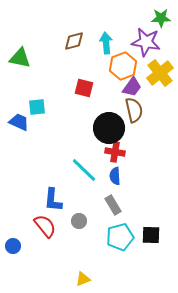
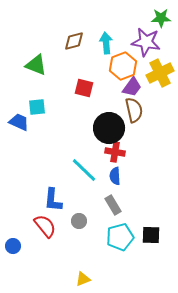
green triangle: moved 16 px right, 7 px down; rotated 10 degrees clockwise
yellow cross: rotated 12 degrees clockwise
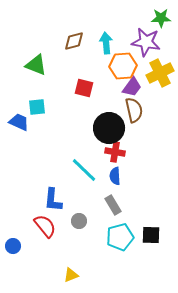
orange hexagon: rotated 16 degrees clockwise
yellow triangle: moved 12 px left, 4 px up
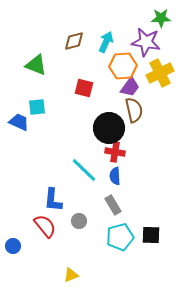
cyan arrow: moved 1 px up; rotated 30 degrees clockwise
purple trapezoid: moved 2 px left
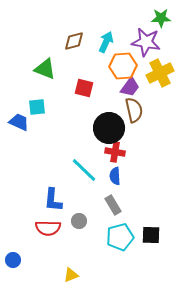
green triangle: moved 9 px right, 4 px down
red semicircle: moved 3 px right, 2 px down; rotated 130 degrees clockwise
blue circle: moved 14 px down
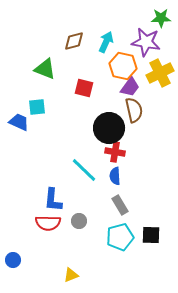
orange hexagon: rotated 16 degrees clockwise
gray rectangle: moved 7 px right
red semicircle: moved 5 px up
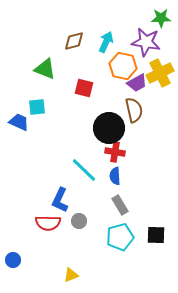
purple trapezoid: moved 7 px right, 4 px up; rotated 25 degrees clockwise
blue L-shape: moved 7 px right; rotated 20 degrees clockwise
black square: moved 5 px right
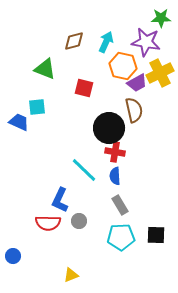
cyan pentagon: moved 1 px right; rotated 12 degrees clockwise
blue circle: moved 4 px up
